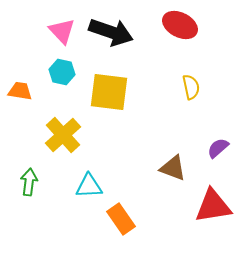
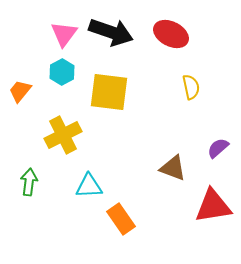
red ellipse: moved 9 px left, 9 px down
pink triangle: moved 2 px right, 3 px down; rotated 20 degrees clockwise
cyan hexagon: rotated 20 degrees clockwise
orange trapezoid: rotated 60 degrees counterclockwise
yellow cross: rotated 15 degrees clockwise
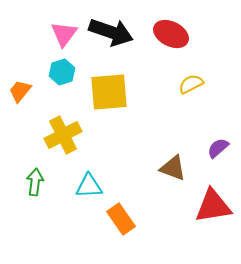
cyan hexagon: rotated 10 degrees clockwise
yellow semicircle: moved 3 px up; rotated 105 degrees counterclockwise
yellow square: rotated 12 degrees counterclockwise
green arrow: moved 6 px right
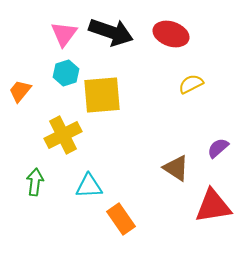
red ellipse: rotated 8 degrees counterclockwise
cyan hexagon: moved 4 px right, 1 px down
yellow square: moved 7 px left, 3 px down
brown triangle: moved 3 px right; rotated 12 degrees clockwise
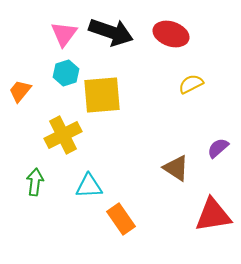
red triangle: moved 9 px down
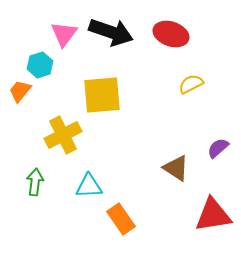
cyan hexagon: moved 26 px left, 8 px up
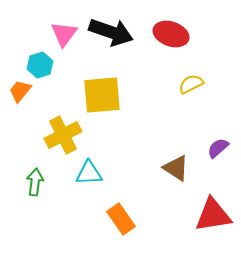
cyan triangle: moved 13 px up
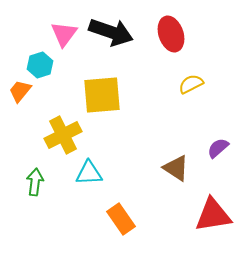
red ellipse: rotated 52 degrees clockwise
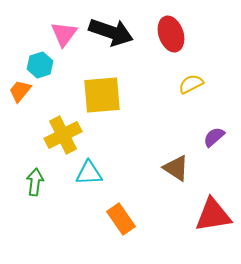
purple semicircle: moved 4 px left, 11 px up
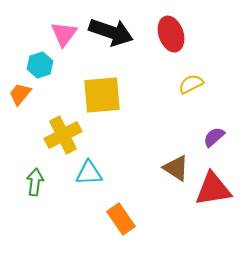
orange trapezoid: moved 3 px down
red triangle: moved 26 px up
